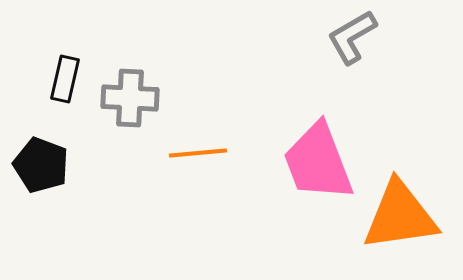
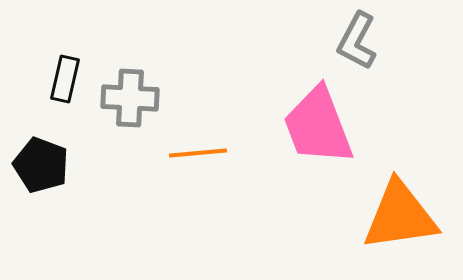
gray L-shape: moved 5 px right, 4 px down; rotated 32 degrees counterclockwise
pink trapezoid: moved 36 px up
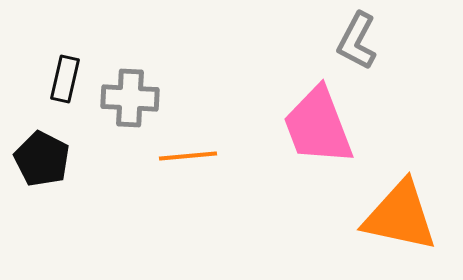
orange line: moved 10 px left, 3 px down
black pentagon: moved 1 px right, 6 px up; rotated 6 degrees clockwise
orange triangle: rotated 20 degrees clockwise
